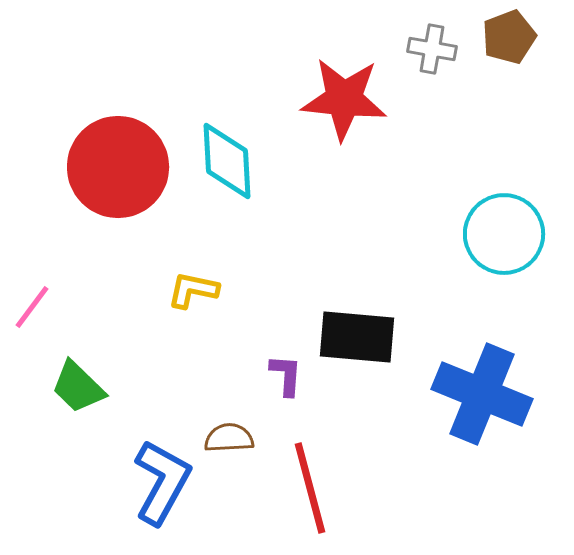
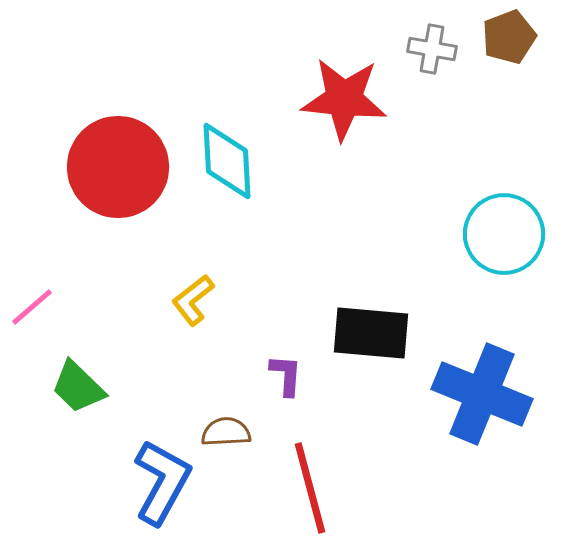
yellow L-shape: moved 10 px down; rotated 50 degrees counterclockwise
pink line: rotated 12 degrees clockwise
black rectangle: moved 14 px right, 4 px up
brown semicircle: moved 3 px left, 6 px up
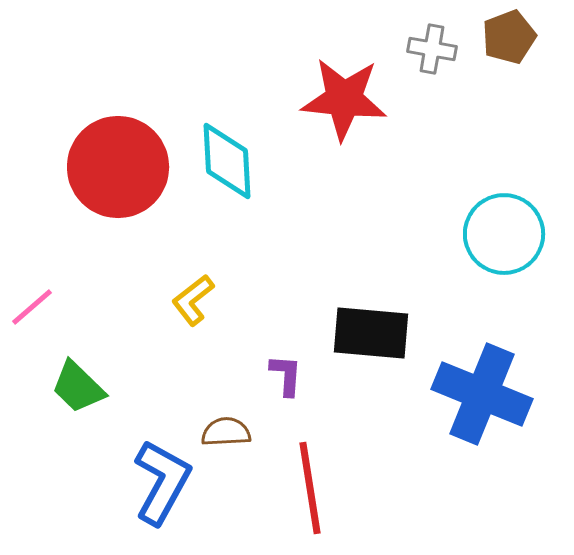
red line: rotated 6 degrees clockwise
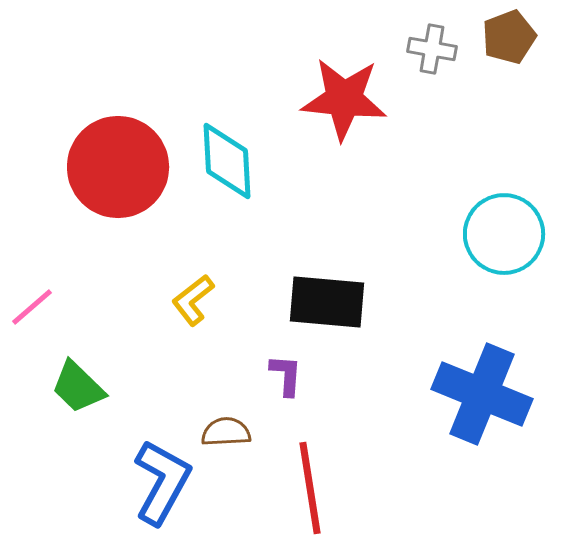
black rectangle: moved 44 px left, 31 px up
